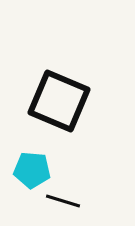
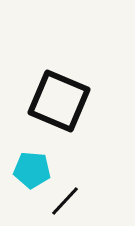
black line: moved 2 px right; rotated 64 degrees counterclockwise
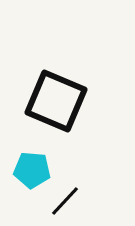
black square: moved 3 px left
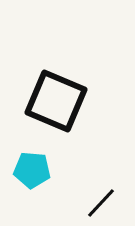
black line: moved 36 px right, 2 px down
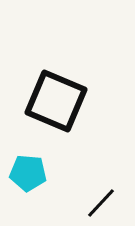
cyan pentagon: moved 4 px left, 3 px down
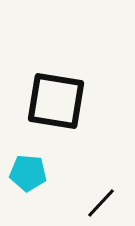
black square: rotated 14 degrees counterclockwise
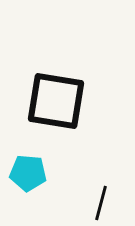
black line: rotated 28 degrees counterclockwise
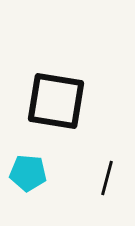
black line: moved 6 px right, 25 px up
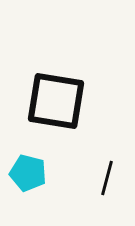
cyan pentagon: rotated 9 degrees clockwise
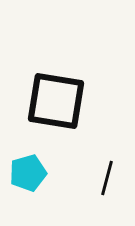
cyan pentagon: rotated 30 degrees counterclockwise
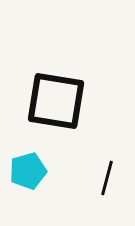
cyan pentagon: moved 2 px up
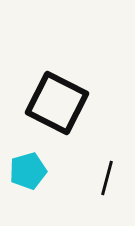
black square: moved 1 px right, 2 px down; rotated 18 degrees clockwise
